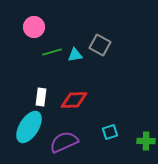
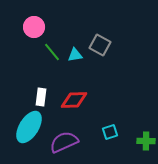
green line: rotated 66 degrees clockwise
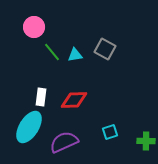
gray square: moved 5 px right, 4 px down
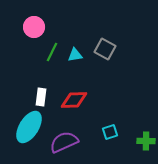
green line: rotated 66 degrees clockwise
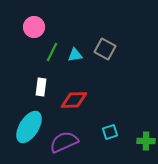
white rectangle: moved 10 px up
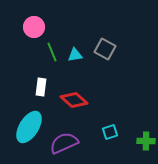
green line: rotated 48 degrees counterclockwise
red diamond: rotated 44 degrees clockwise
purple semicircle: moved 1 px down
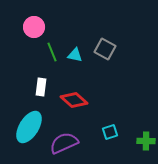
cyan triangle: rotated 21 degrees clockwise
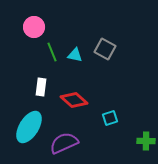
cyan square: moved 14 px up
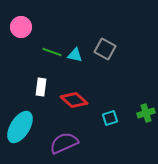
pink circle: moved 13 px left
green line: rotated 48 degrees counterclockwise
cyan ellipse: moved 9 px left
green cross: moved 28 px up; rotated 18 degrees counterclockwise
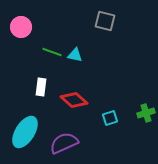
gray square: moved 28 px up; rotated 15 degrees counterclockwise
cyan ellipse: moved 5 px right, 5 px down
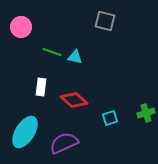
cyan triangle: moved 2 px down
